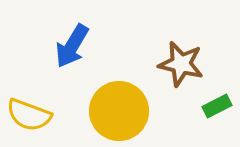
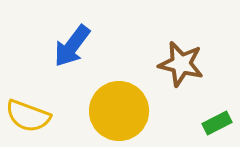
blue arrow: rotated 6 degrees clockwise
green rectangle: moved 17 px down
yellow semicircle: moved 1 px left, 1 px down
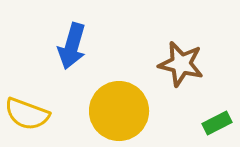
blue arrow: rotated 21 degrees counterclockwise
yellow semicircle: moved 1 px left, 2 px up
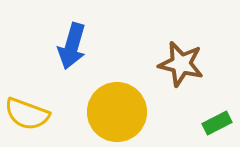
yellow circle: moved 2 px left, 1 px down
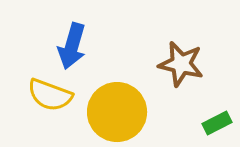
yellow semicircle: moved 23 px right, 19 px up
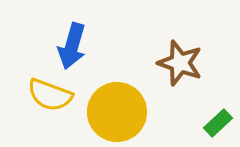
brown star: moved 1 px left, 1 px up; rotated 6 degrees clockwise
green rectangle: moved 1 px right; rotated 16 degrees counterclockwise
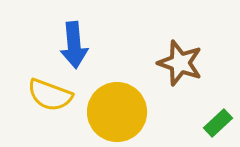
blue arrow: moved 2 px right, 1 px up; rotated 21 degrees counterclockwise
